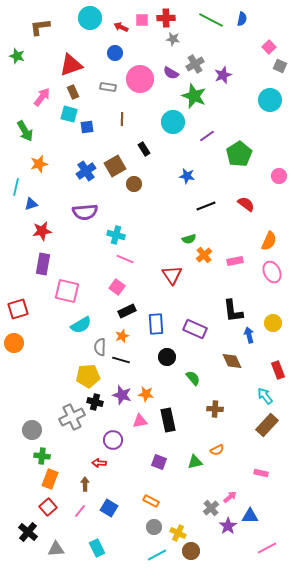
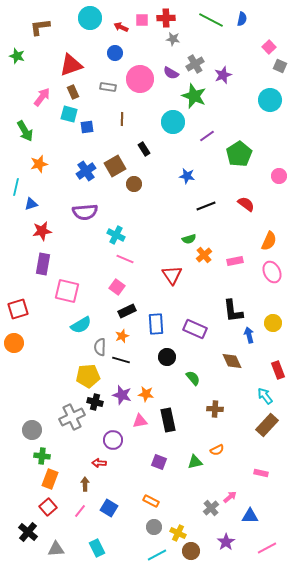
cyan cross at (116, 235): rotated 12 degrees clockwise
purple star at (228, 526): moved 2 px left, 16 px down
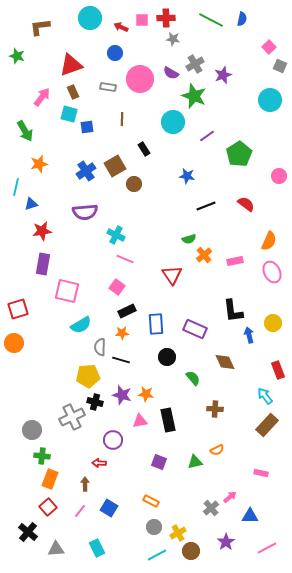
orange star at (122, 336): moved 3 px up; rotated 16 degrees clockwise
brown diamond at (232, 361): moved 7 px left, 1 px down
yellow cross at (178, 533): rotated 35 degrees clockwise
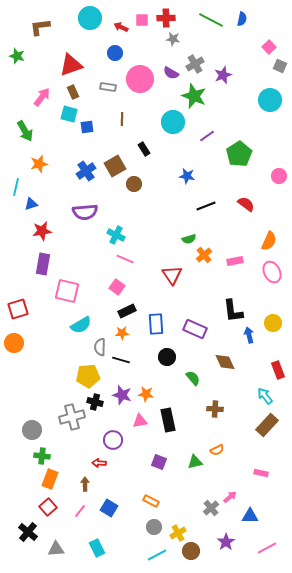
gray cross at (72, 417): rotated 10 degrees clockwise
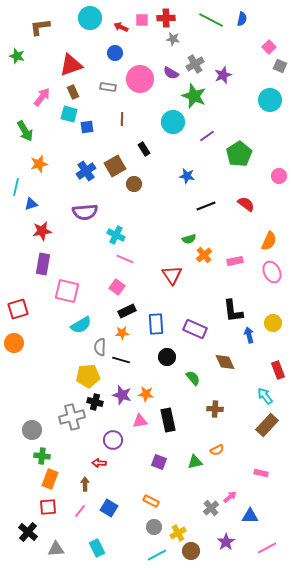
red square at (48, 507): rotated 36 degrees clockwise
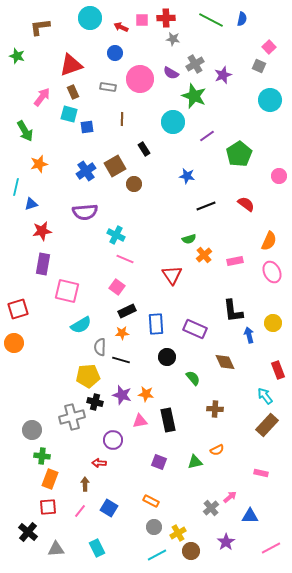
gray square at (280, 66): moved 21 px left
pink line at (267, 548): moved 4 px right
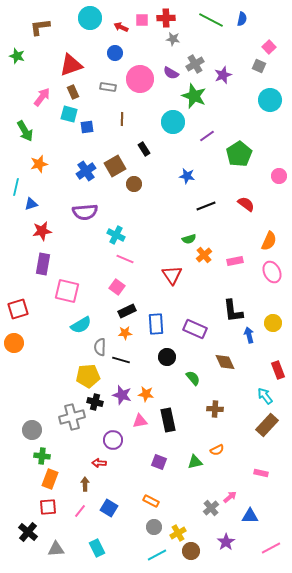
orange star at (122, 333): moved 3 px right
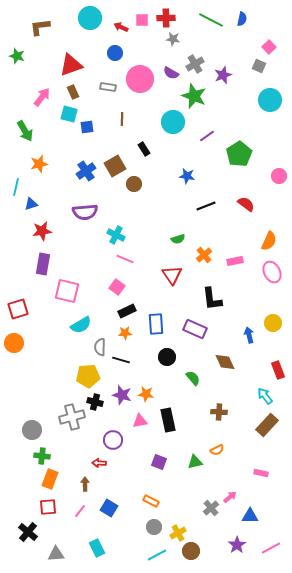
green semicircle at (189, 239): moved 11 px left
black L-shape at (233, 311): moved 21 px left, 12 px up
brown cross at (215, 409): moved 4 px right, 3 px down
purple star at (226, 542): moved 11 px right, 3 px down
gray triangle at (56, 549): moved 5 px down
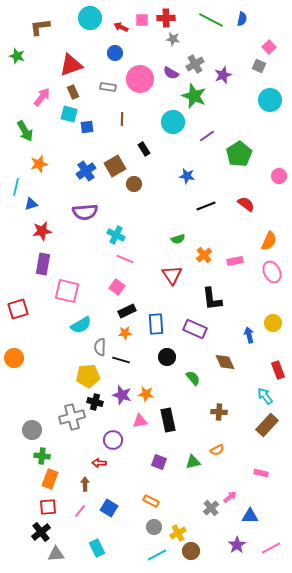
orange circle at (14, 343): moved 15 px down
green triangle at (195, 462): moved 2 px left
black cross at (28, 532): moved 13 px right; rotated 12 degrees clockwise
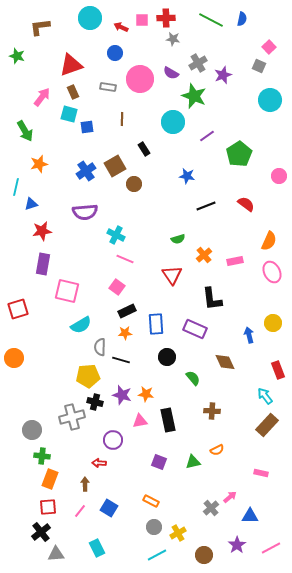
gray cross at (195, 64): moved 3 px right, 1 px up
brown cross at (219, 412): moved 7 px left, 1 px up
brown circle at (191, 551): moved 13 px right, 4 px down
